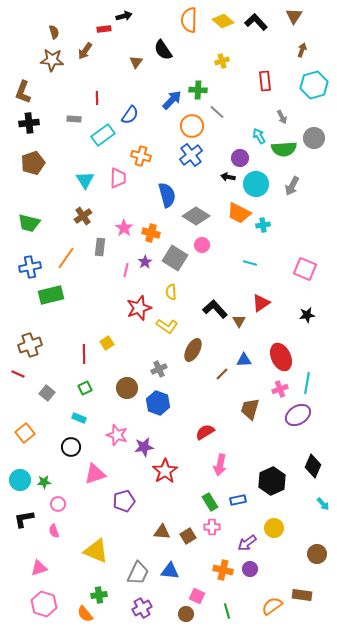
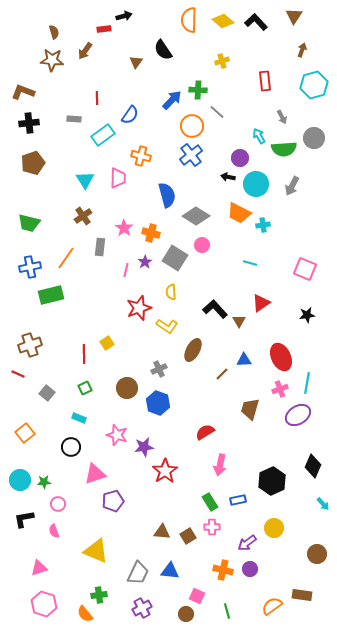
brown L-shape at (23, 92): rotated 90 degrees clockwise
purple pentagon at (124, 501): moved 11 px left
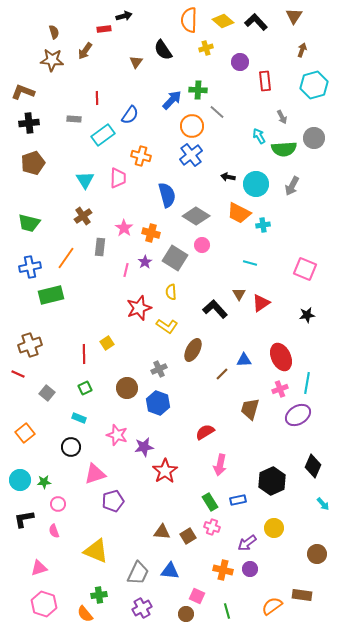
yellow cross at (222, 61): moved 16 px left, 13 px up
purple circle at (240, 158): moved 96 px up
brown triangle at (239, 321): moved 27 px up
pink cross at (212, 527): rotated 21 degrees clockwise
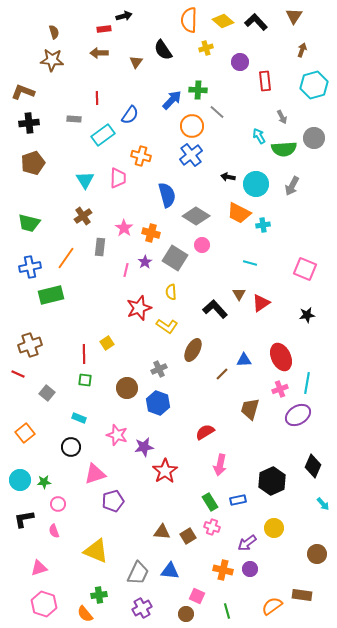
brown arrow at (85, 51): moved 14 px right, 2 px down; rotated 54 degrees clockwise
green square at (85, 388): moved 8 px up; rotated 32 degrees clockwise
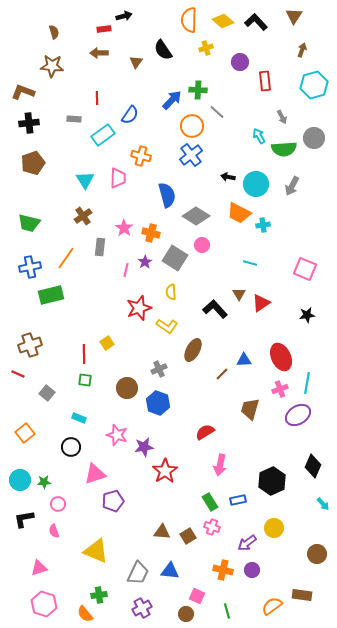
brown star at (52, 60): moved 6 px down
purple circle at (250, 569): moved 2 px right, 1 px down
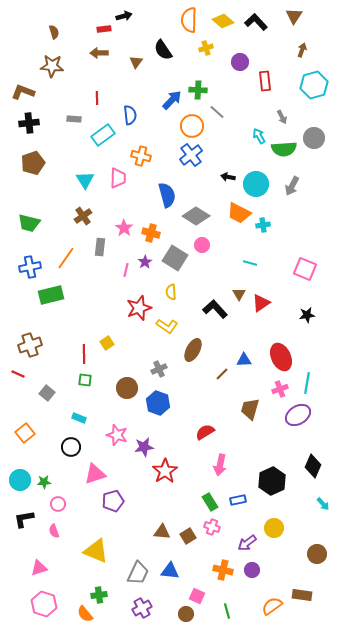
blue semicircle at (130, 115): rotated 42 degrees counterclockwise
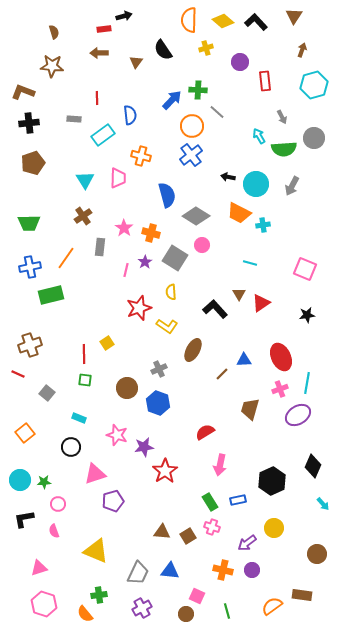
green trapezoid at (29, 223): rotated 15 degrees counterclockwise
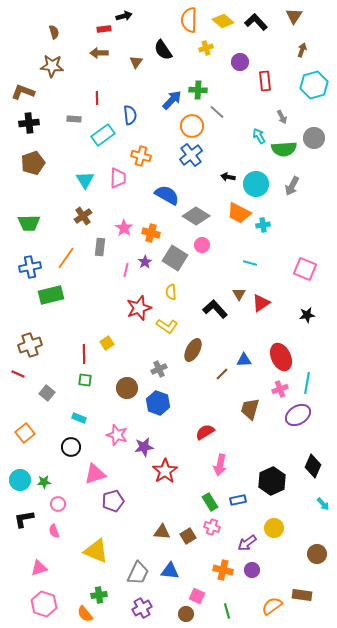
blue semicircle at (167, 195): rotated 45 degrees counterclockwise
